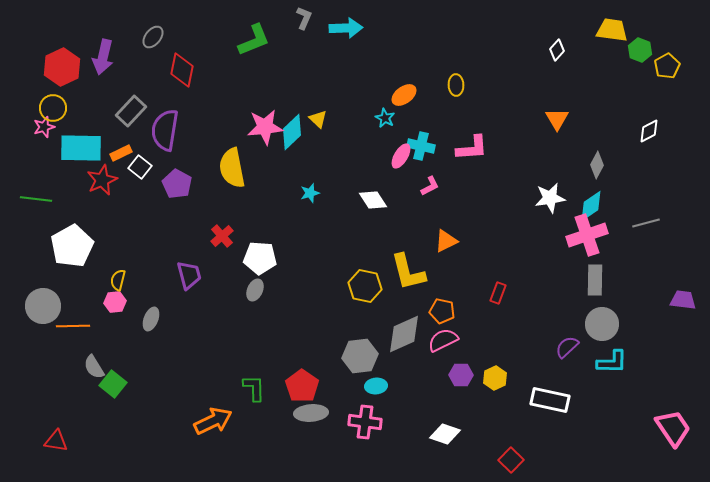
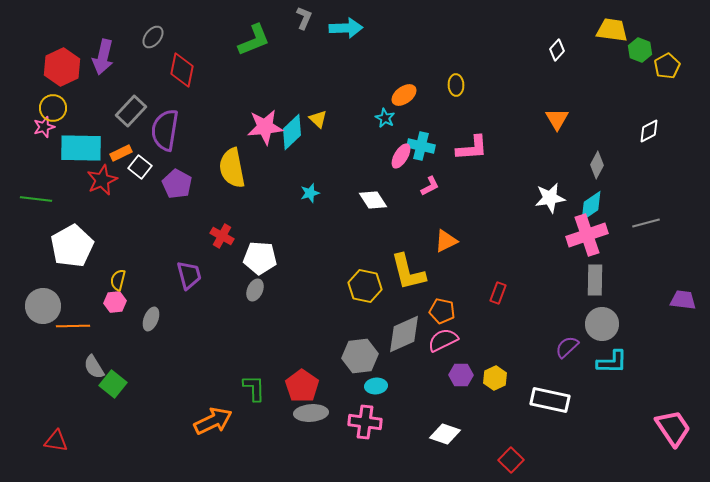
red cross at (222, 236): rotated 20 degrees counterclockwise
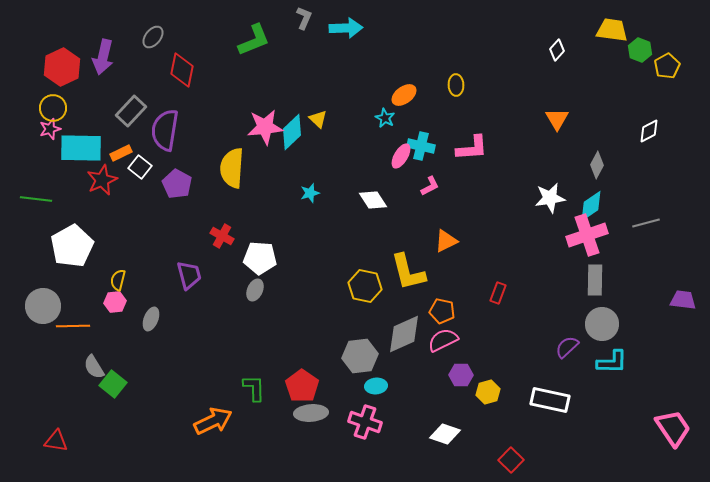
pink star at (44, 127): moved 6 px right, 2 px down
yellow semicircle at (232, 168): rotated 15 degrees clockwise
yellow hexagon at (495, 378): moved 7 px left, 14 px down; rotated 10 degrees clockwise
pink cross at (365, 422): rotated 12 degrees clockwise
